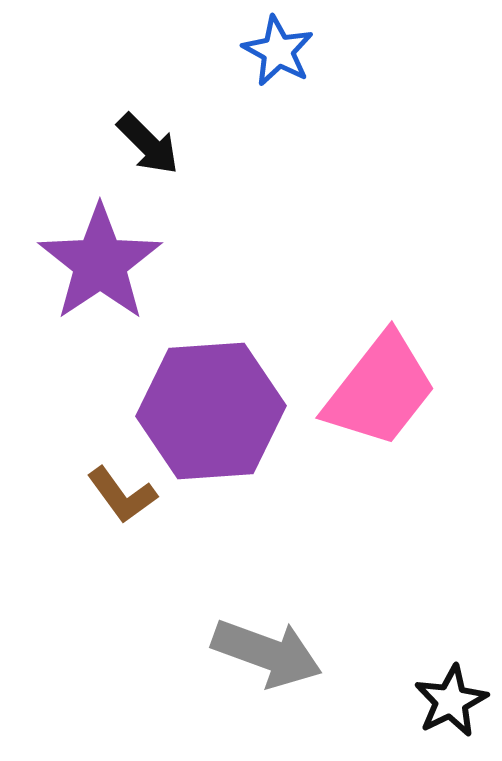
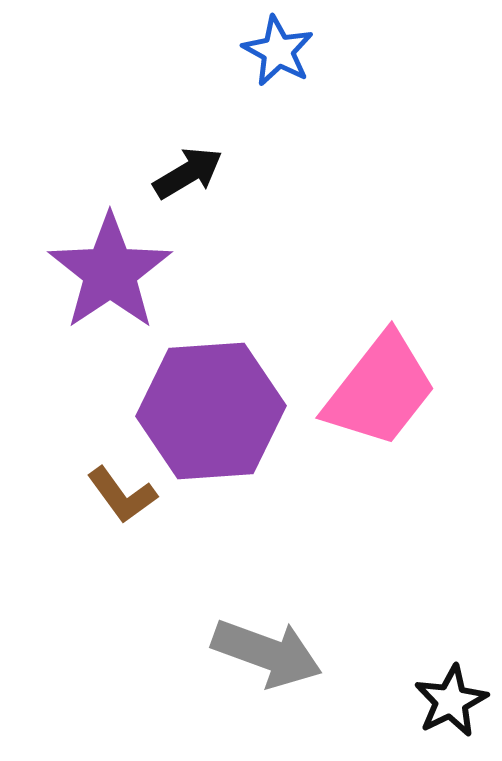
black arrow: moved 40 px right, 29 px down; rotated 76 degrees counterclockwise
purple star: moved 10 px right, 9 px down
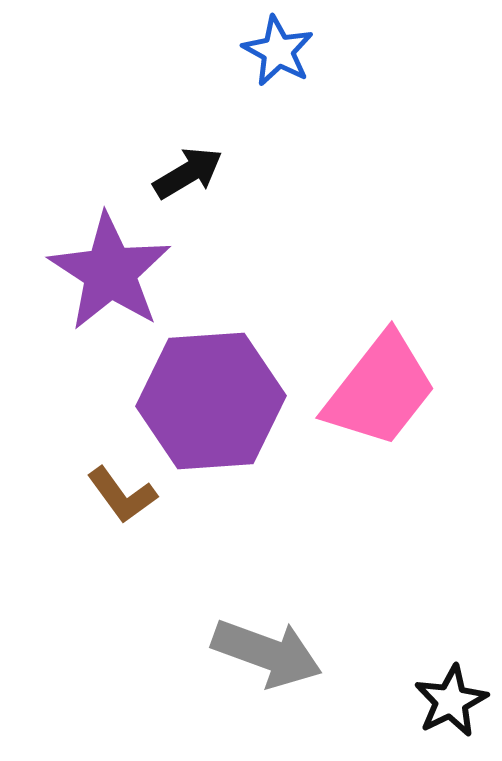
purple star: rotated 5 degrees counterclockwise
purple hexagon: moved 10 px up
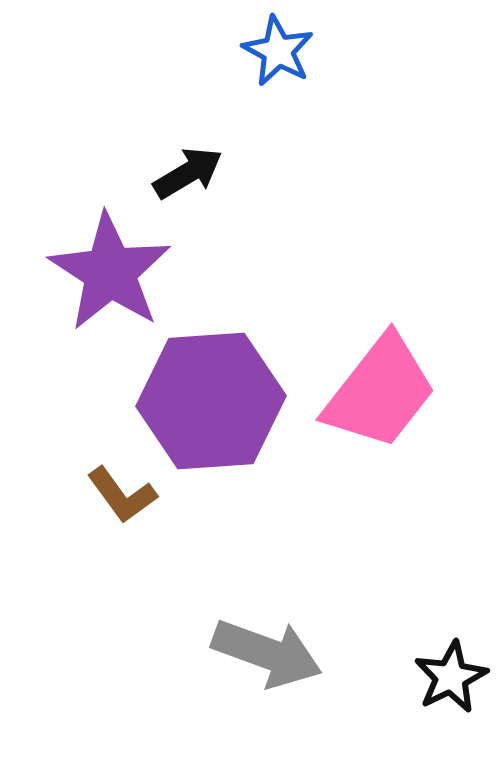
pink trapezoid: moved 2 px down
black star: moved 24 px up
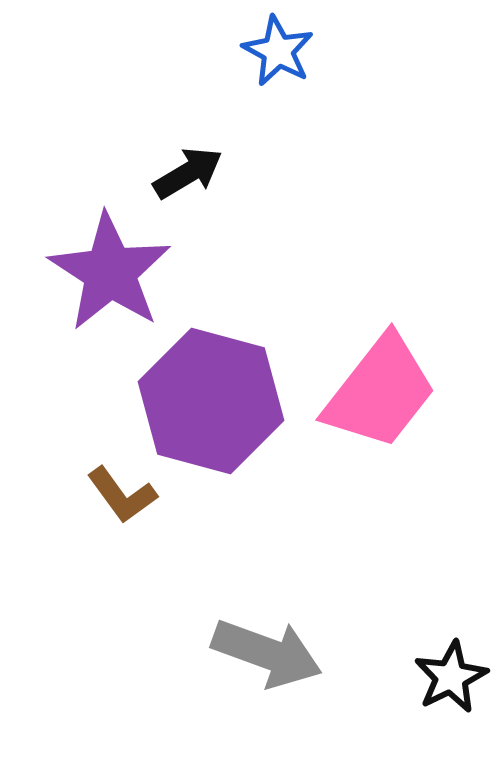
purple hexagon: rotated 19 degrees clockwise
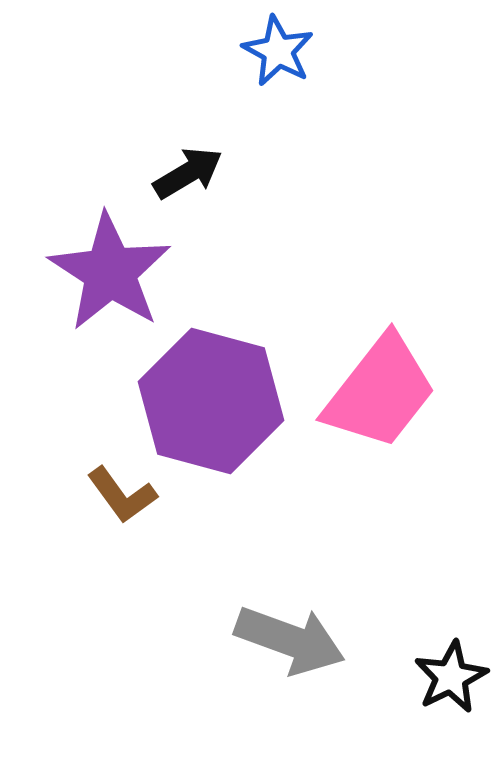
gray arrow: moved 23 px right, 13 px up
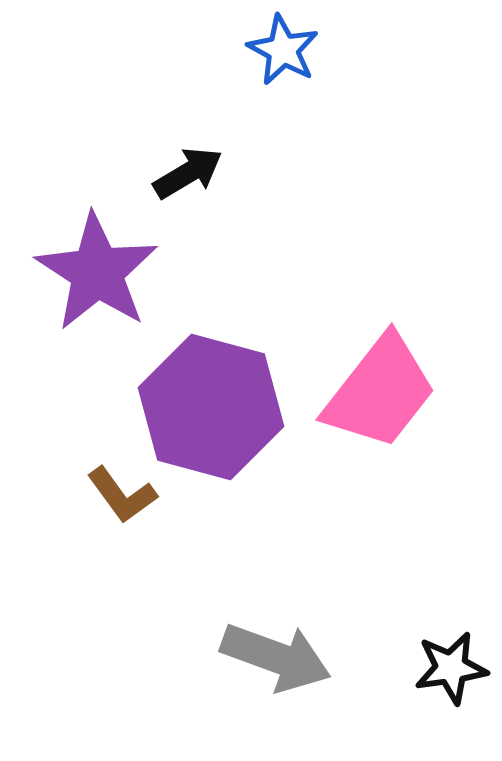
blue star: moved 5 px right, 1 px up
purple star: moved 13 px left
purple hexagon: moved 6 px down
gray arrow: moved 14 px left, 17 px down
black star: moved 9 px up; rotated 18 degrees clockwise
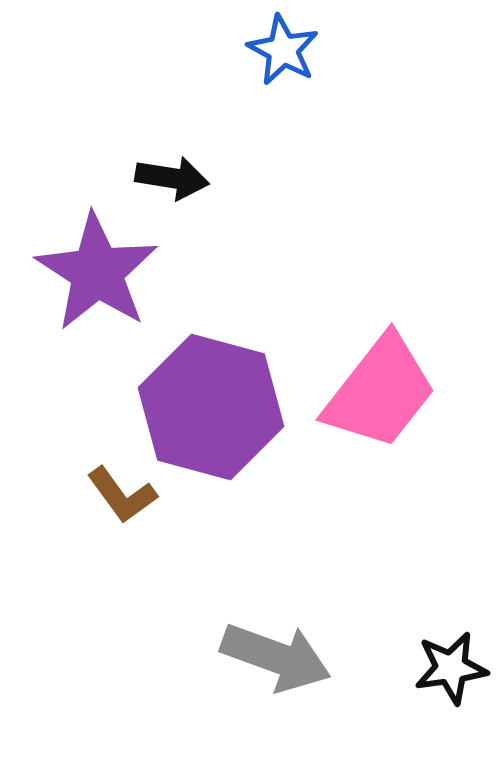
black arrow: moved 16 px left, 5 px down; rotated 40 degrees clockwise
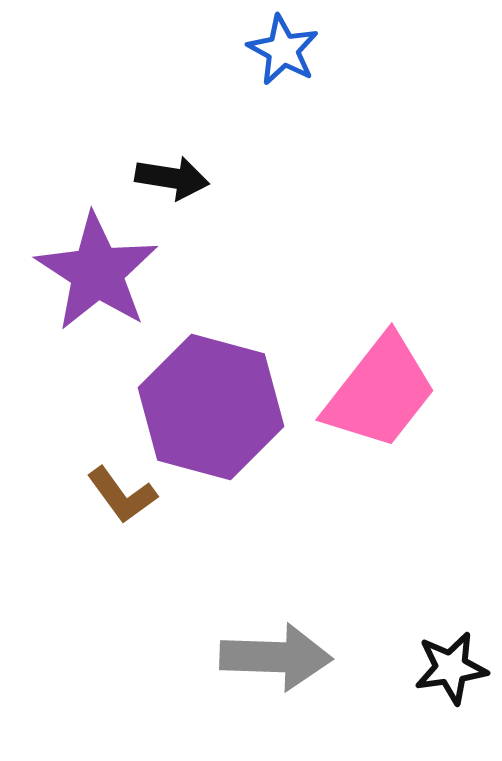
gray arrow: rotated 18 degrees counterclockwise
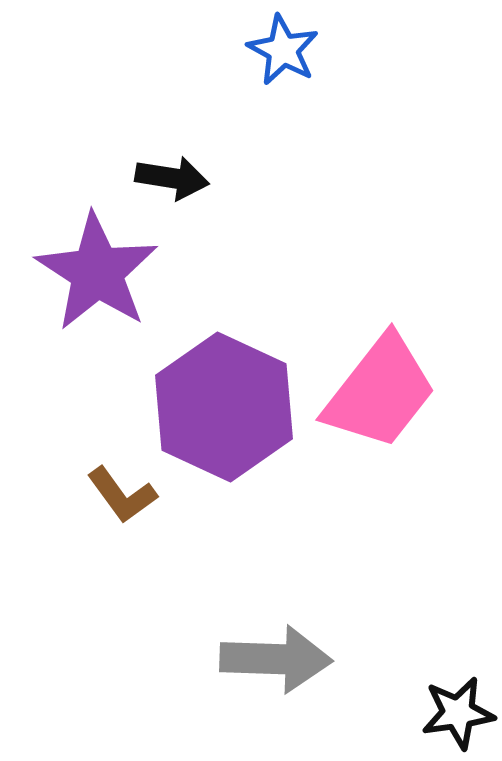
purple hexagon: moved 13 px right; rotated 10 degrees clockwise
gray arrow: moved 2 px down
black star: moved 7 px right, 45 px down
